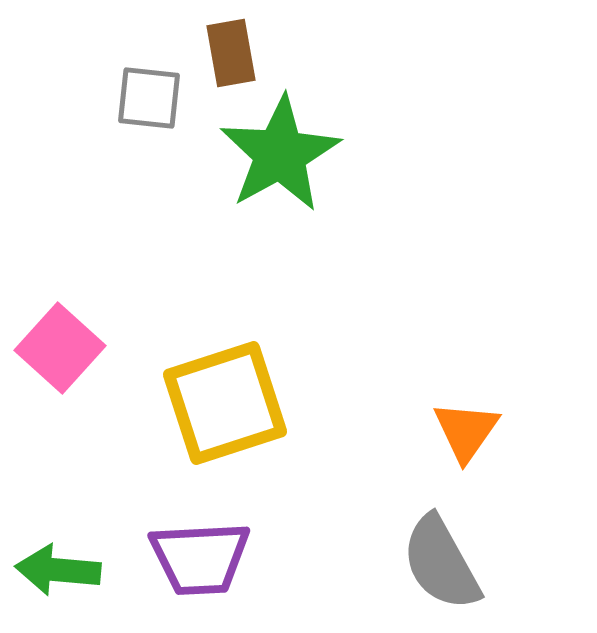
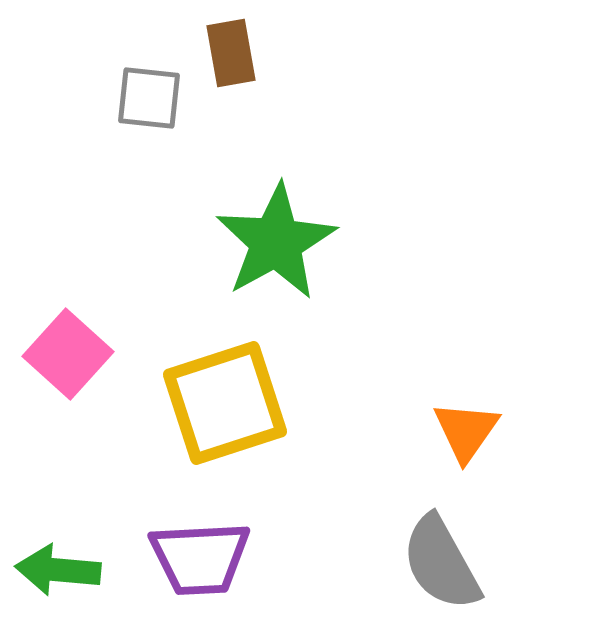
green star: moved 4 px left, 88 px down
pink square: moved 8 px right, 6 px down
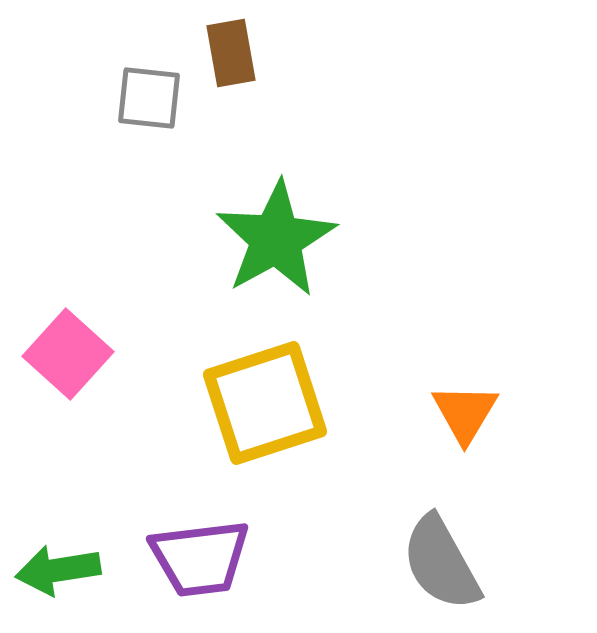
green star: moved 3 px up
yellow square: moved 40 px right
orange triangle: moved 1 px left, 18 px up; rotated 4 degrees counterclockwise
purple trapezoid: rotated 4 degrees counterclockwise
green arrow: rotated 14 degrees counterclockwise
